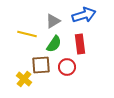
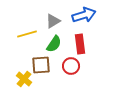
yellow line: rotated 30 degrees counterclockwise
red circle: moved 4 px right, 1 px up
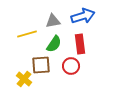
blue arrow: moved 1 px left, 1 px down
gray triangle: rotated 21 degrees clockwise
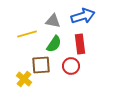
gray triangle: rotated 21 degrees clockwise
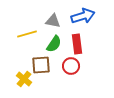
red rectangle: moved 3 px left
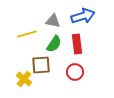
red circle: moved 4 px right, 6 px down
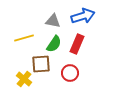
yellow line: moved 3 px left, 4 px down
red rectangle: rotated 30 degrees clockwise
brown square: moved 1 px up
red circle: moved 5 px left, 1 px down
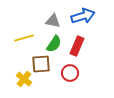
red rectangle: moved 2 px down
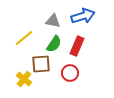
yellow line: rotated 24 degrees counterclockwise
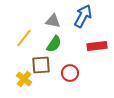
blue arrow: rotated 45 degrees counterclockwise
yellow line: rotated 12 degrees counterclockwise
red rectangle: moved 20 px right; rotated 60 degrees clockwise
brown square: moved 1 px down
